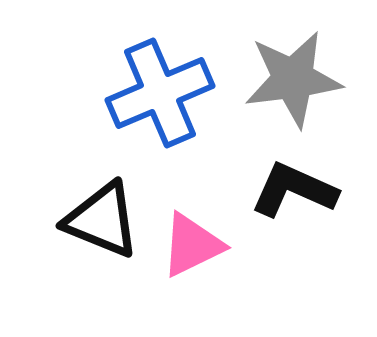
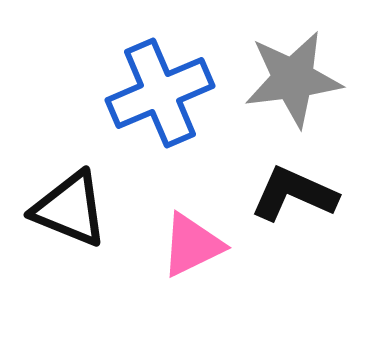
black L-shape: moved 4 px down
black triangle: moved 32 px left, 11 px up
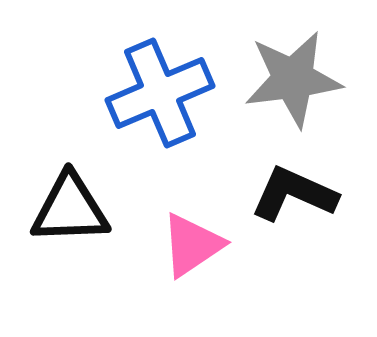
black triangle: rotated 24 degrees counterclockwise
pink triangle: rotated 8 degrees counterclockwise
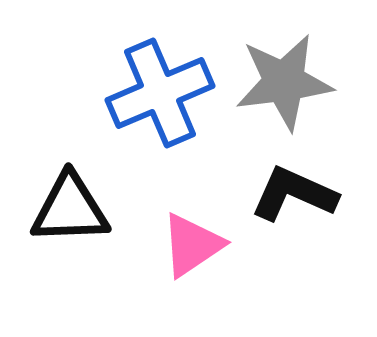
gray star: moved 9 px left, 3 px down
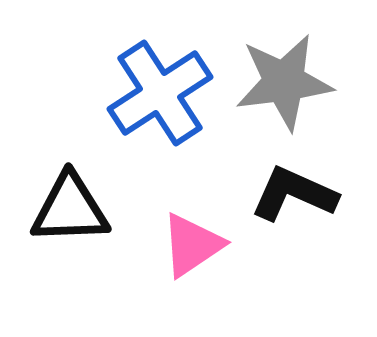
blue cross: rotated 10 degrees counterclockwise
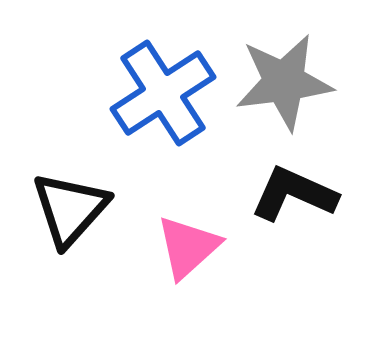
blue cross: moved 3 px right
black triangle: rotated 46 degrees counterclockwise
pink triangle: moved 4 px left, 2 px down; rotated 8 degrees counterclockwise
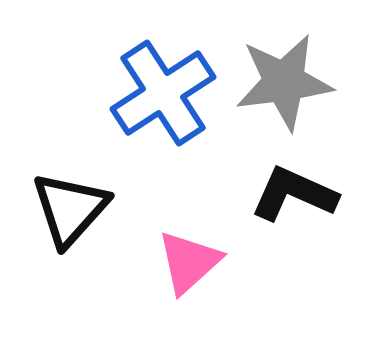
pink triangle: moved 1 px right, 15 px down
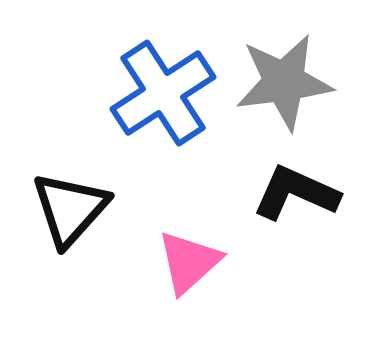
black L-shape: moved 2 px right, 1 px up
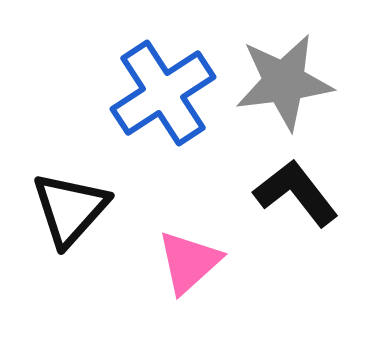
black L-shape: rotated 28 degrees clockwise
